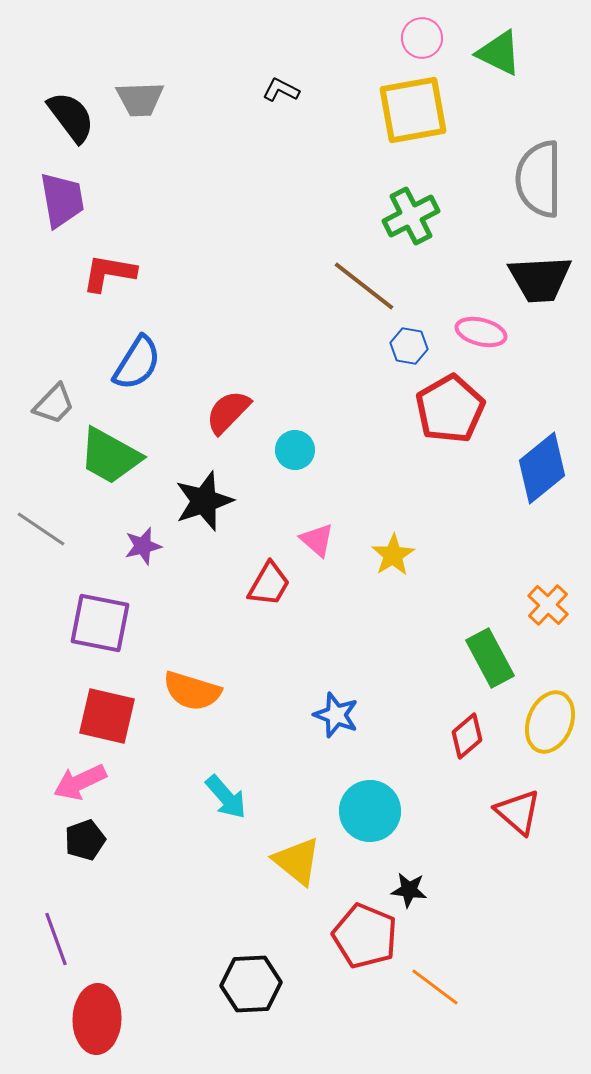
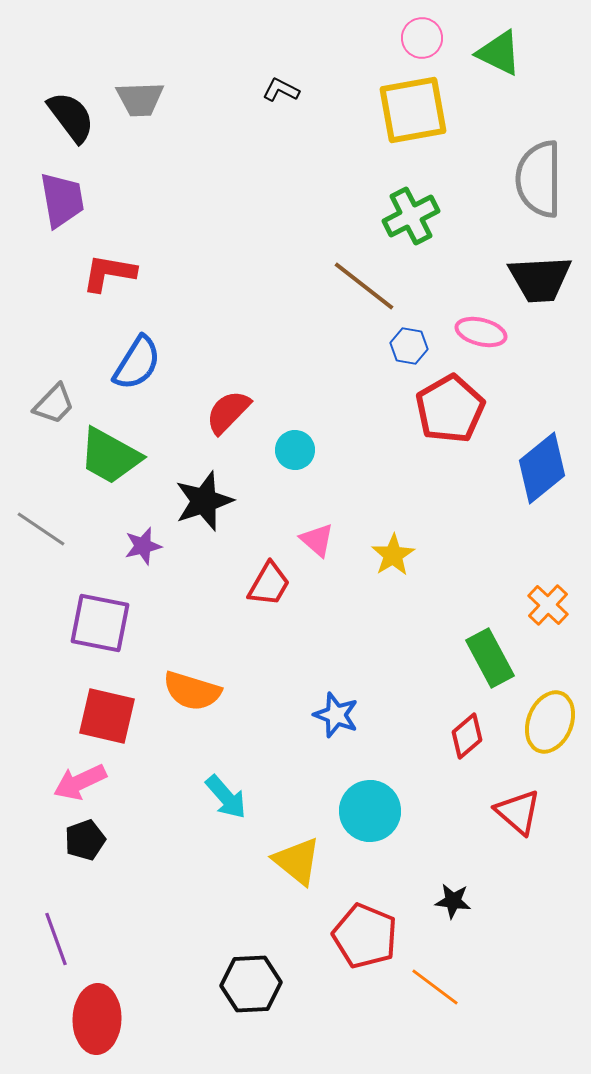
black star at (409, 890): moved 44 px right, 11 px down
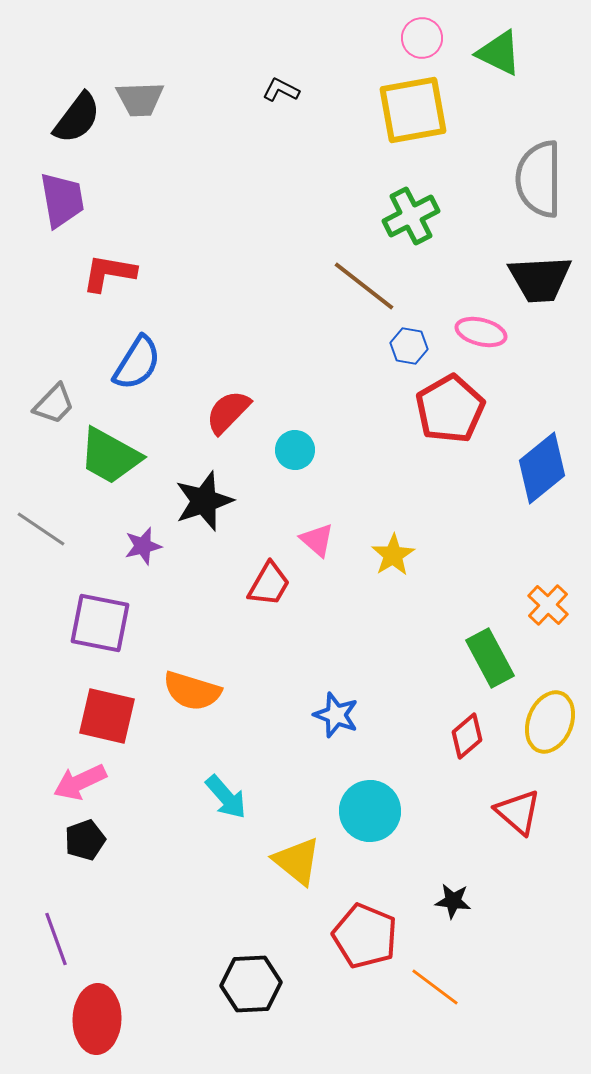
black semicircle at (71, 117): moved 6 px right, 1 px down; rotated 74 degrees clockwise
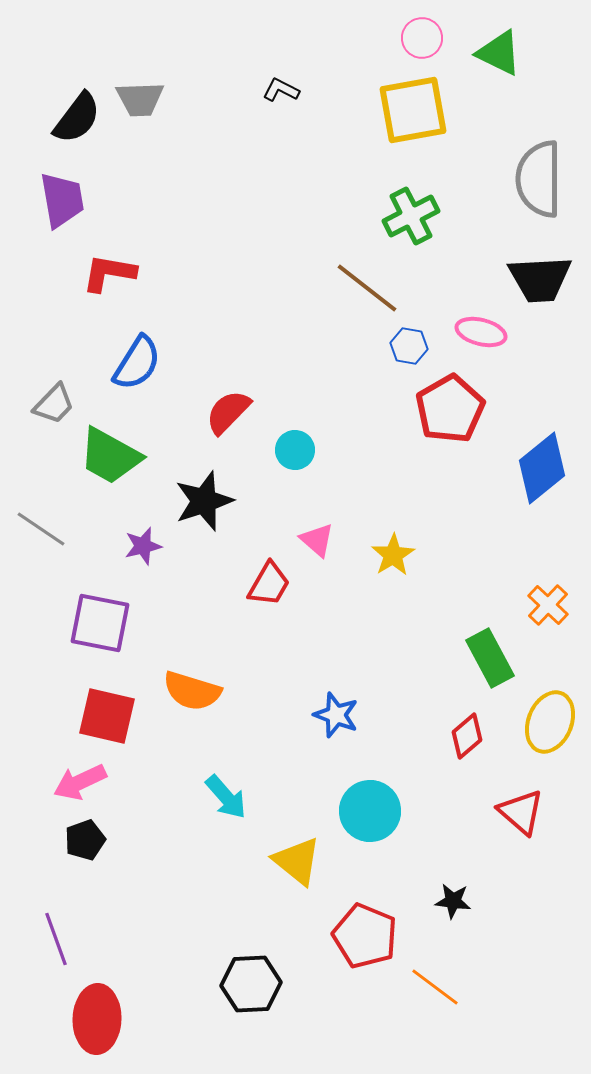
brown line at (364, 286): moved 3 px right, 2 px down
red triangle at (518, 812): moved 3 px right
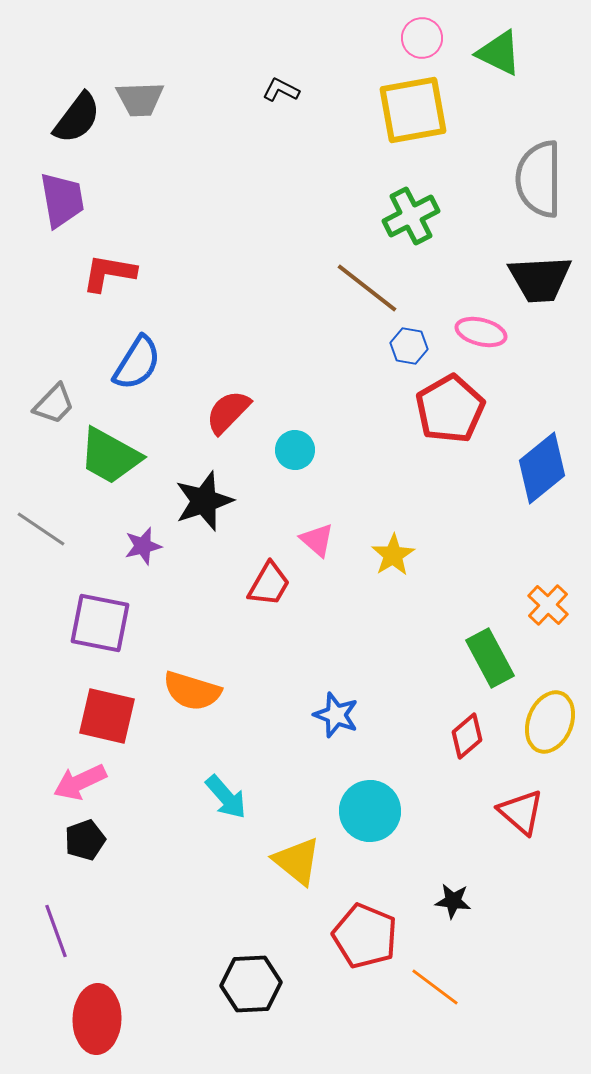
purple line at (56, 939): moved 8 px up
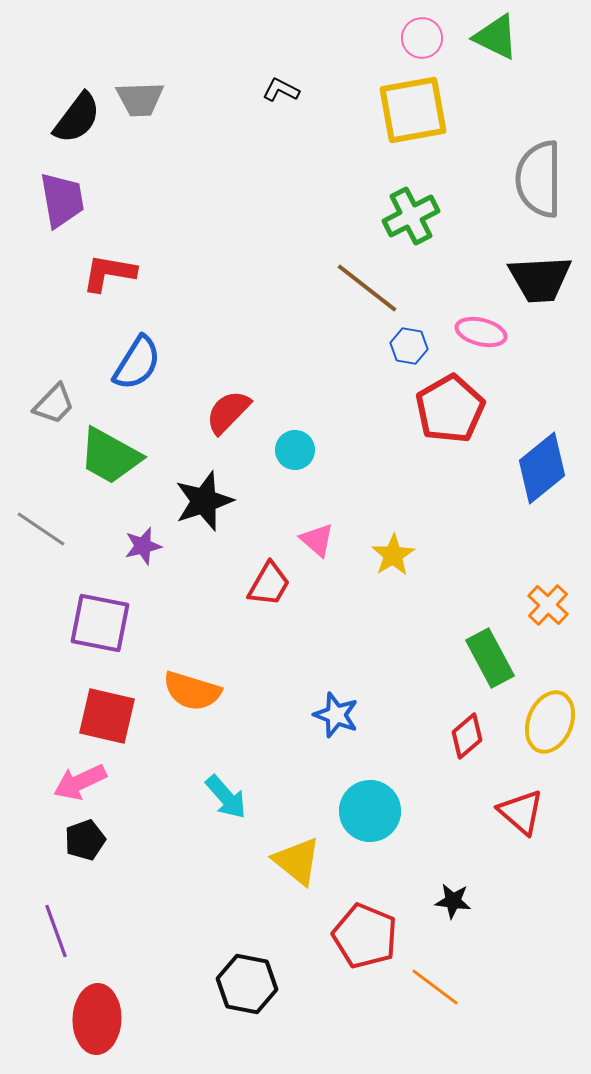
green triangle at (499, 53): moved 3 px left, 16 px up
black hexagon at (251, 984): moved 4 px left; rotated 14 degrees clockwise
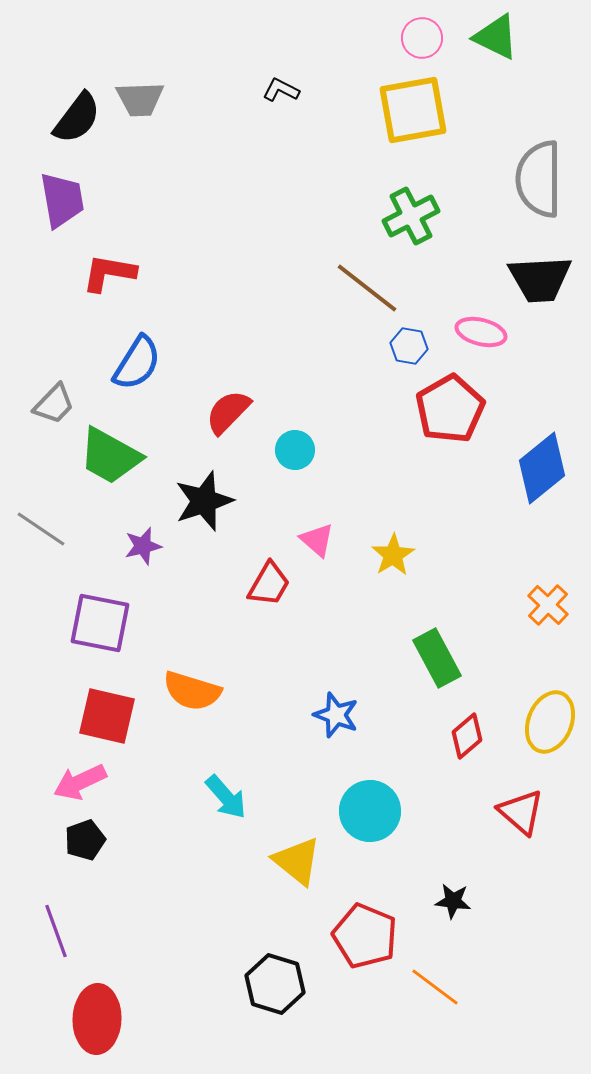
green rectangle at (490, 658): moved 53 px left
black hexagon at (247, 984): moved 28 px right; rotated 6 degrees clockwise
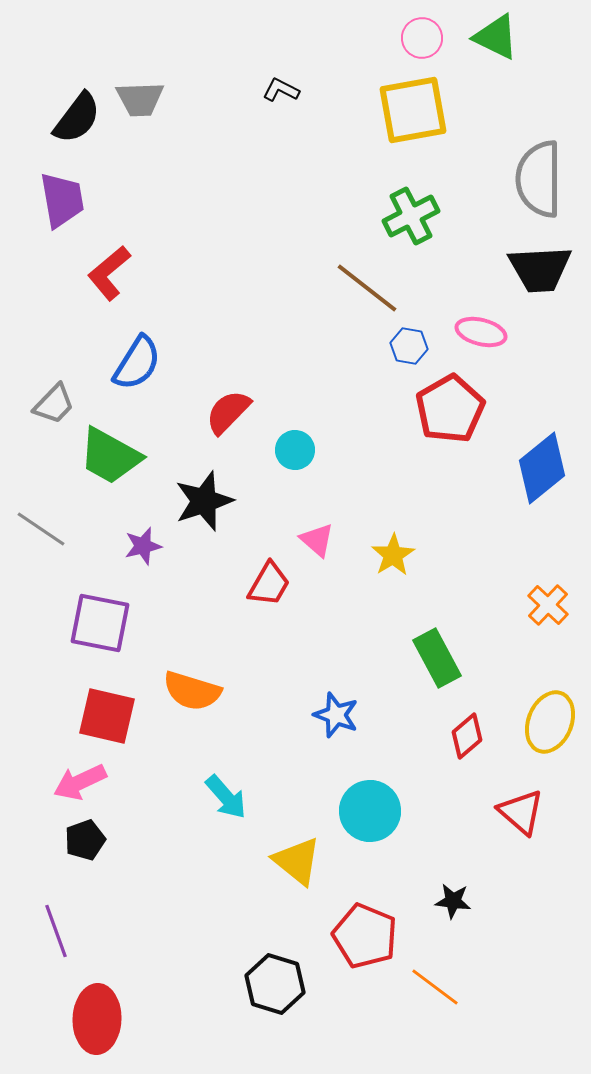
red L-shape at (109, 273): rotated 50 degrees counterclockwise
black trapezoid at (540, 279): moved 10 px up
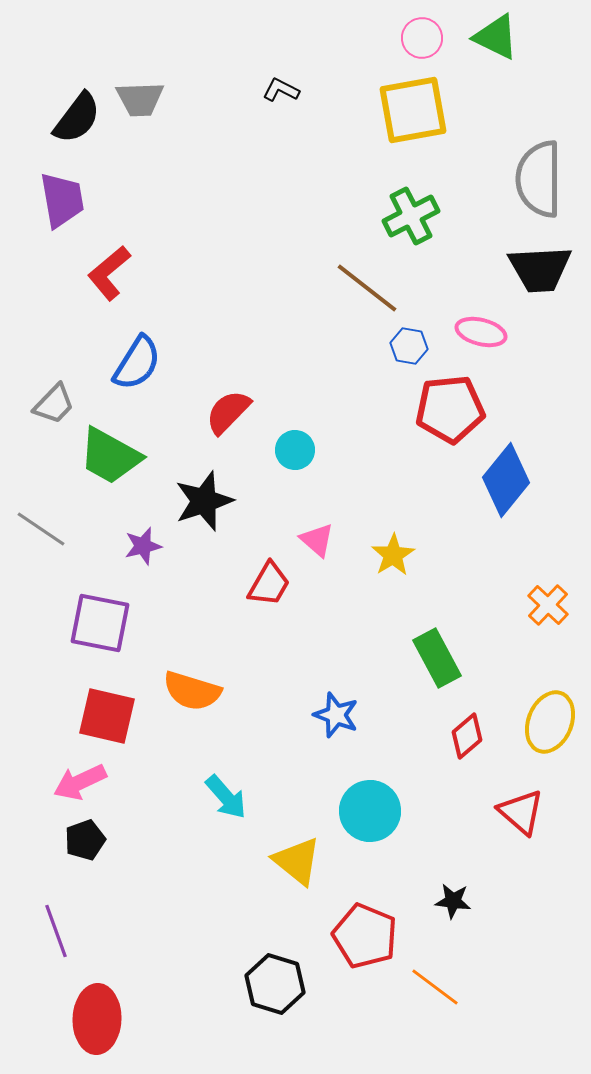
red pentagon at (450, 409): rotated 24 degrees clockwise
blue diamond at (542, 468): moved 36 px left, 12 px down; rotated 12 degrees counterclockwise
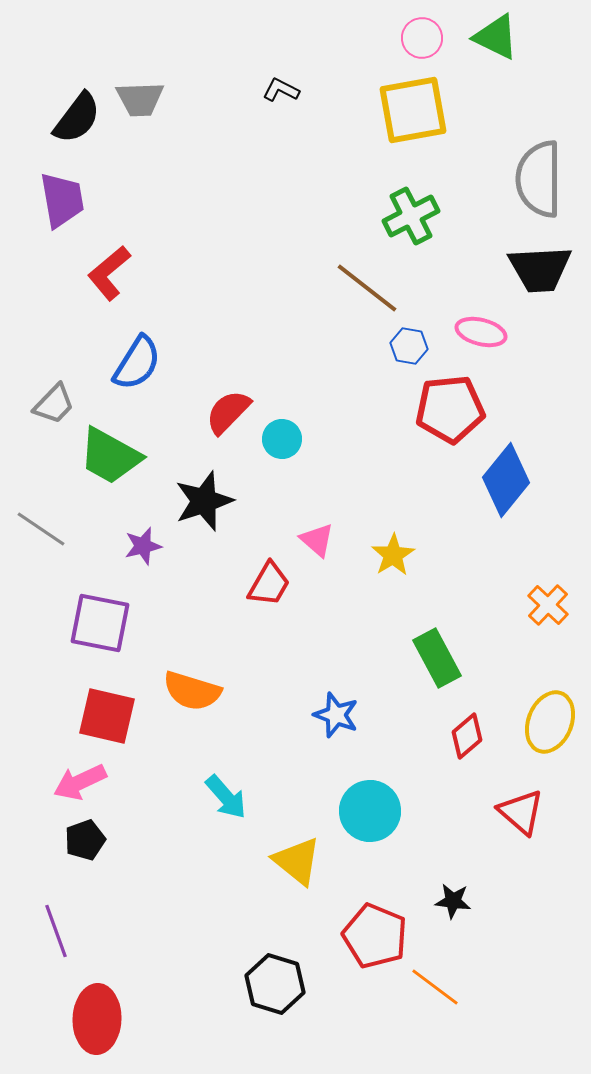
cyan circle at (295, 450): moved 13 px left, 11 px up
red pentagon at (365, 936): moved 10 px right
